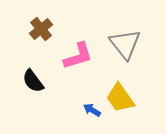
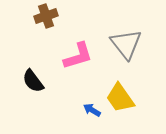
brown cross: moved 5 px right, 13 px up; rotated 20 degrees clockwise
gray triangle: moved 1 px right
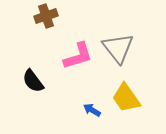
gray triangle: moved 8 px left, 4 px down
yellow trapezoid: moved 6 px right
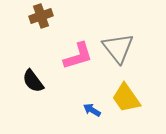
brown cross: moved 5 px left
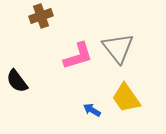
black semicircle: moved 16 px left
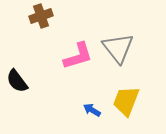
yellow trapezoid: moved 3 px down; rotated 56 degrees clockwise
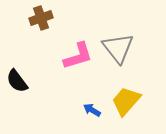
brown cross: moved 2 px down
yellow trapezoid: rotated 20 degrees clockwise
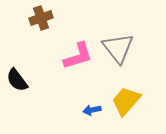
black semicircle: moved 1 px up
blue arrow: rotated 42 degrees counterclockwise
